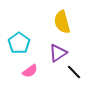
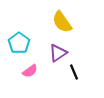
yellow semicircle: rotated 20 degrees counterclockwise
black line: rotated 21 degrees clockwise
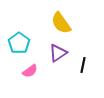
yellow semicircle: moved 1 px left, 1 px down
black line: moved 9 px right, 7 px up; rotated 35 degrees clockwise
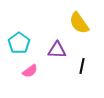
yellow semicircle: moved 18 px right
purple triangle: moved 1 px left, 3 px up; rotated 36 degrees clockwise
black line: moved 1 px left, 1 px down
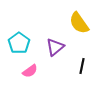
purple triangle: moved 2 px left, 3 px up; rotated 42 degrees counterclockwise
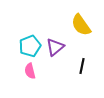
yellow semicircle: moved 2 px right, 2 px down
cyan pentagon: moved 11 px right, 3 px down; rotated 15 degrees clockwise
pink semicircle: rotated 112 degrees clockwise
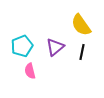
cyan pentagon: moved 8 px left
black line: moved 14 px up
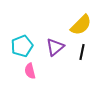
yellow semicircle: rotated 100 degrees counterclockwise
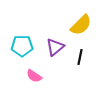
cyan pentagon: rotated 20 degrees clockwise
black line: moved 2 px left, 5 px down
pink semicircle: moved 4 px right, 5 px down; rotated 42 degrees counterclockwise
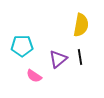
yellow semicircle: rotated 35 degrees counterclockwise
purple triangle: moved 3 px right, 12 px down
black line: rotated 21 degrees counterclockwise
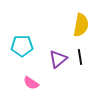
pink semicircle: moved 3 px left, 7 px down
